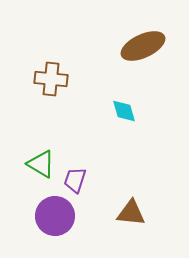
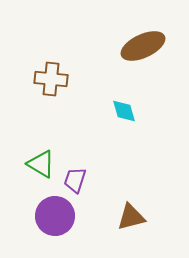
brown triangle: moved 4 px down; rotated 20 degrees counterclockwise
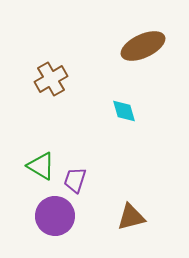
brown cross: rotated 36 degrees counterclockwise
green triangle: moved 2 px down
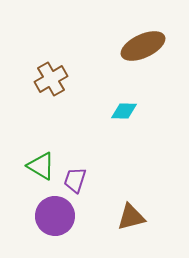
cyan diamond: rotated 72 degrees counterclockwise
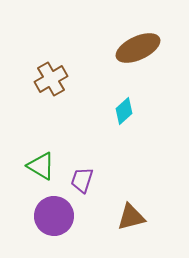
brown ellipse: moved 5 px left, 2 px down
cyan diamond: rotated 44 degrees counterclockwise
purple trapezoid: moved 7 px right
purple circle: moved 1 px left
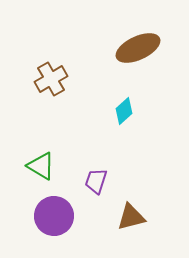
purple trapezoid: moved 14 px right, 1 px down
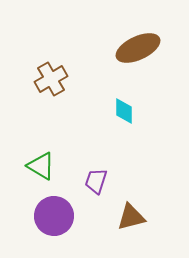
cyan diamond: rotated 48 degrees counterclockwise
